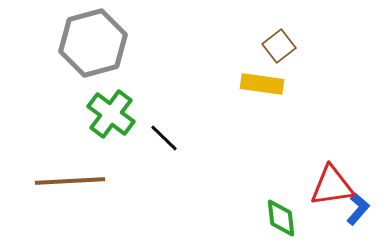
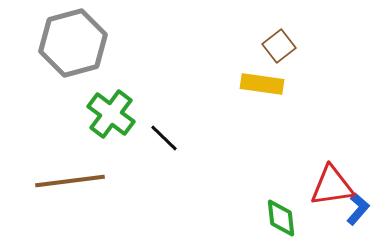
gray hexagon: moved 20 px left
brown line: rotated 4 degrees counterclockwise
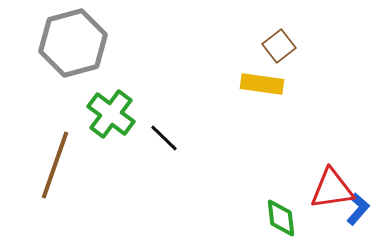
brown line: moved 15 px left, 16 px up; rotated 64 degrees counterclockwise
red triangle: moved 3 px down
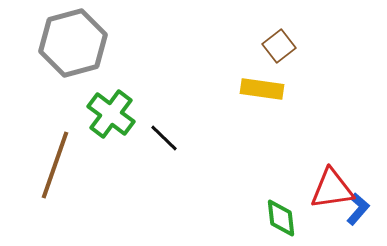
yellow rectangle: moved 5 px down
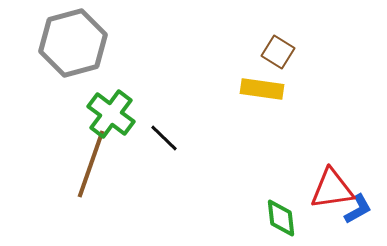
brown square: moved 1 px left, 6 px down; rotated 20 degrees counterclockwise
brown line: moved 36 px right, 1 px up
blue L-shape: rotated 20 degrees clockwise
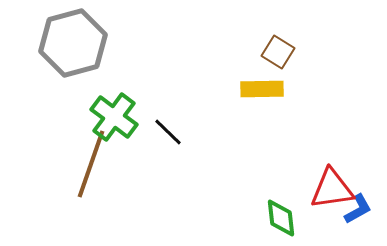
yellow rectangle: rotated 9 degrees counterclockwise
green cross: moved 3 px right, 3 px down
black line: moved 4 px right, 6 px up
